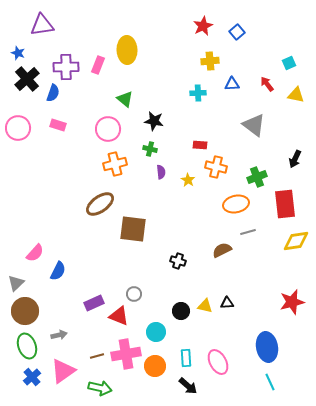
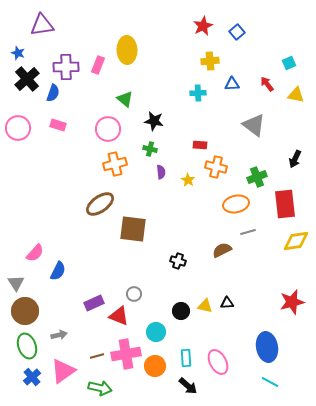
gray triangle at (16, 283): rotated 18 degrees counterclockwise
cyan line at (270, 382): rotated 36 degrees counterclockwise
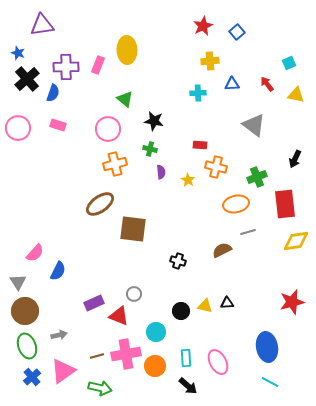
gray triangle at (16, 283): moved 2 px right, 1 px up
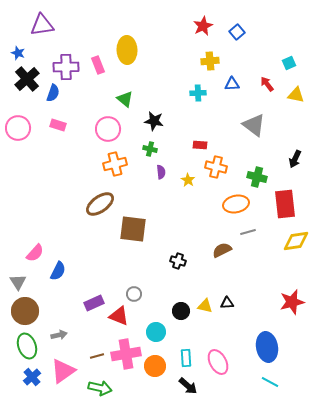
pink rectangle at (98, 65): rotated 42 degrees counterclockwise
green cross at (257, 177): rotated 36 degrees clockwise
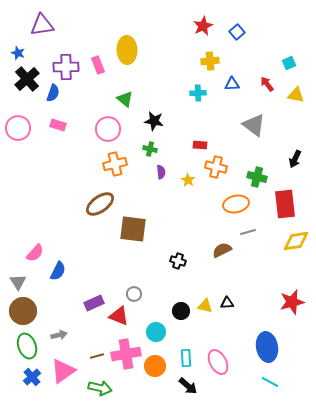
brown circle at (25, 311): moved 2 px left
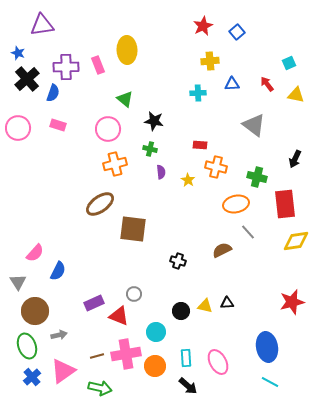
gray line at (248, 232): rotated 63 degrees clockwise
brown circle at (23, 311): moved 12 px right
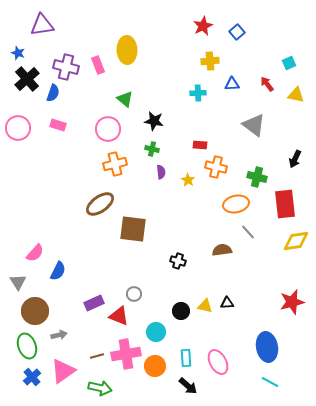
purple cross at (66, 67): rotated 15 degrees clockwise
green cross at (150, 149): moved 2 px right
brown semicircle at (222, 250): rotated 18 degrees clockwise
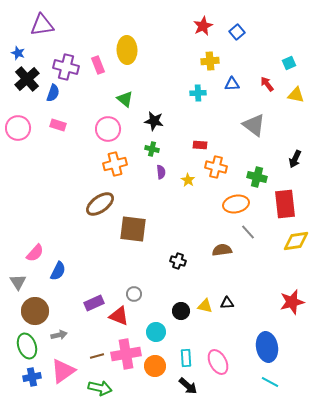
blue cross at (32, 377): rotated 30 degrees clockwise
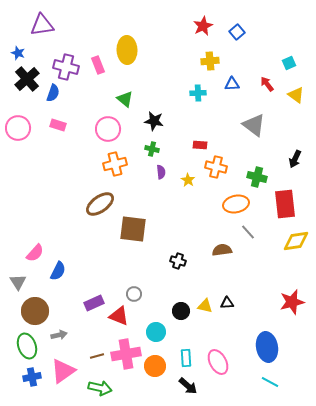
yellow triangle at (296, 95): rotated 24 degrees clockwise
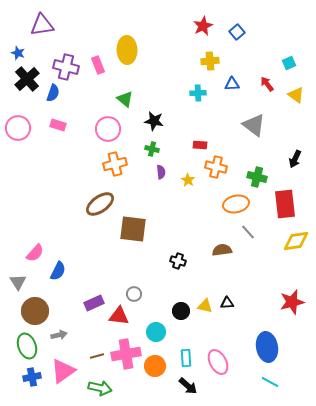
red triangle at (119, 316): rotated 15 degrees counterclockwise
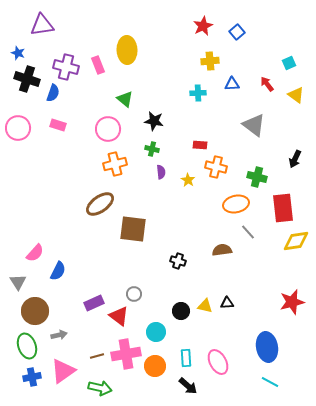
black cross at (27, 79): rotated 30 degrees counterclockwise
red rectangle at (285, 204): moved 2 px left, 4 px down
red triangle at (119, 316): rotated 30 degrees clockwise
